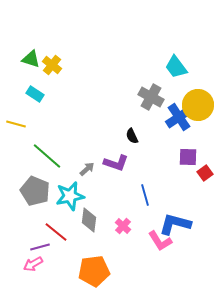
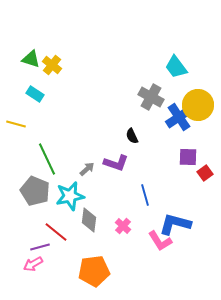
green line: moved 3 px down; rotated 24 degrees clockwise
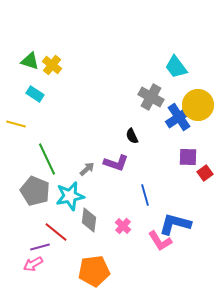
green triangle: moved 1 px left, 2 px down
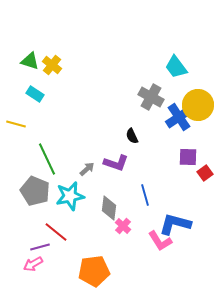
gray diamond: moved 20 px right, 12 px up
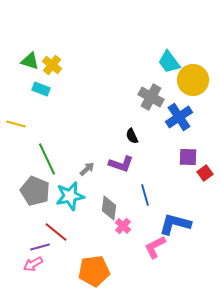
cyan trapezoid: moved 7 px left, 5 px up
cyan rectangle: moved 6 px right, 5 px up; rotated 12 degrees counterclockwise
yellow circle: moved 5 px left, 25 px up
purple L-shape: moved 5 px right, 1 px down
pink L-shape: moved 5 px left, 6 px down; rotated 95 degrees clockwise
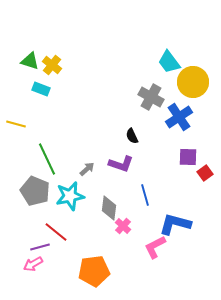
yellow circle: moved 2 px down
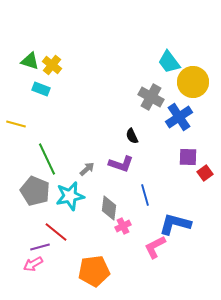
pink cross: rotated 21 degrees clockwise
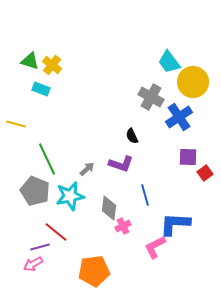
blue L-shape: rotated 12 degrees counterclockwise
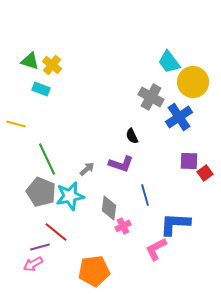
purple square: moved 1 px right, 4 px down
gray pentagon: moved 6 px right, 1 px down
pink L-shape: moved 1 px right, 2 px down
